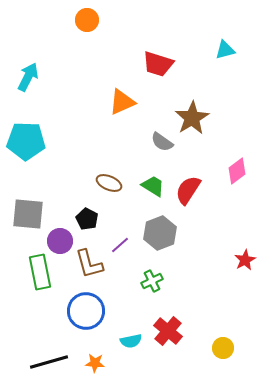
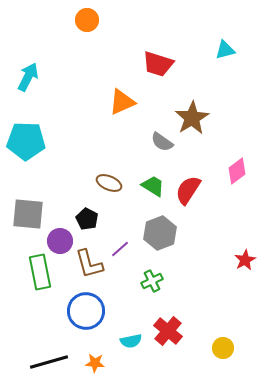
purple line: moved 4 px down
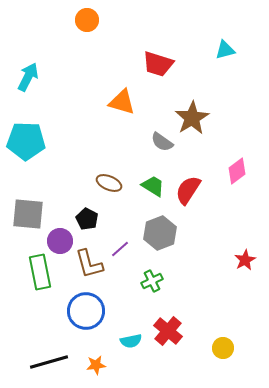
orange triangle: rotated 40 degrees clockwise
orange star: moved 1 px right, 2 px down; rotated 12 degrees counterclockwise
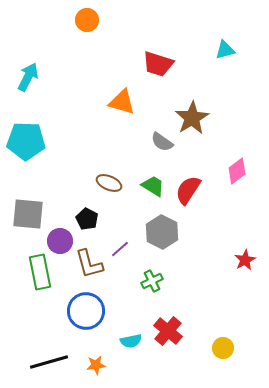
gray hexagon: moved 2 px right, 1 px up; rotated 12 degrees counterclockwise
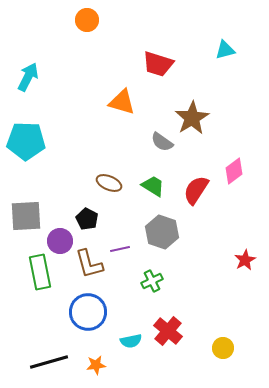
pink diamond: moved 3 px left
red semicircle: moved 8 px right
gray square: moved 2 px left, 2 px down; rotated 8 degrees counterclockwise
gray hexagon: rotated 8 degrees counterclockwise
purple line: rotated 30 degrees clockwise
blue circle: moved 2 px right, 1 px down
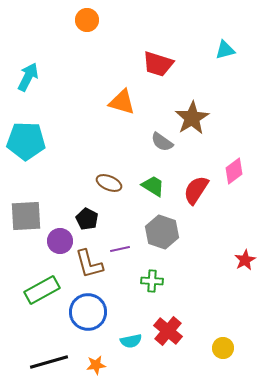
green rectangle: moved 2 px right, 18 px down; rotated 72 degrees clockwise
green cross: rotated 30 degrees clockwise
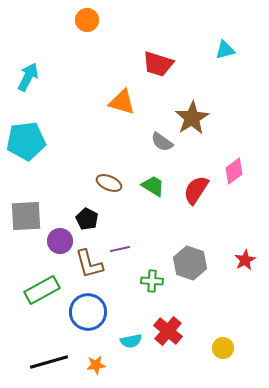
cyan pentagon: rotated 9 degrees counterclockwise
gray hexagon: moved 28 px right, 31 px down
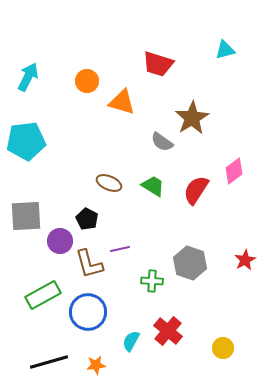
orange circle: moved 61 px down
green rectangle: moved 1 px right, 5 px down
cyan semicircle: rotated 130 degrees clockwise
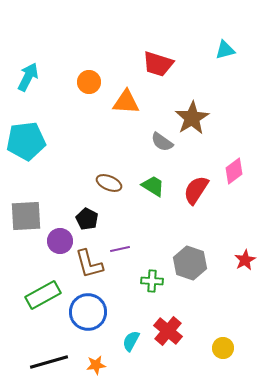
orange circle: moved 2 px right, 1 px down
orange triangle: moved 4 px right; rotated 12 degrees counterclockwise
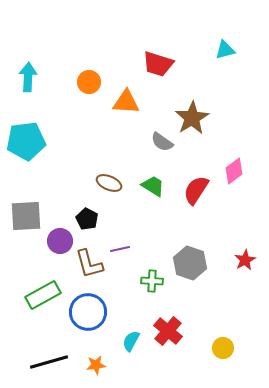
cyan arrow: rotated 24 degrees counterclockwise
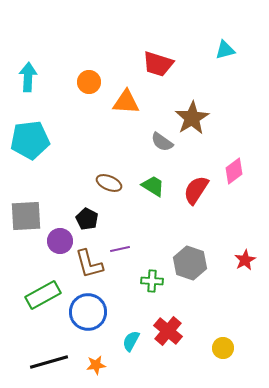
cyan pentagon: moved 4 px right, 1 px up
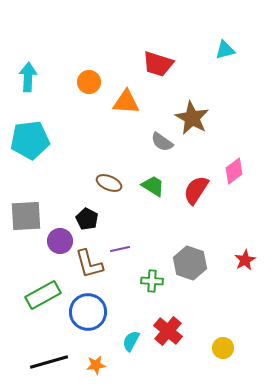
brown star: rotated 12 degrees counterclockwise
